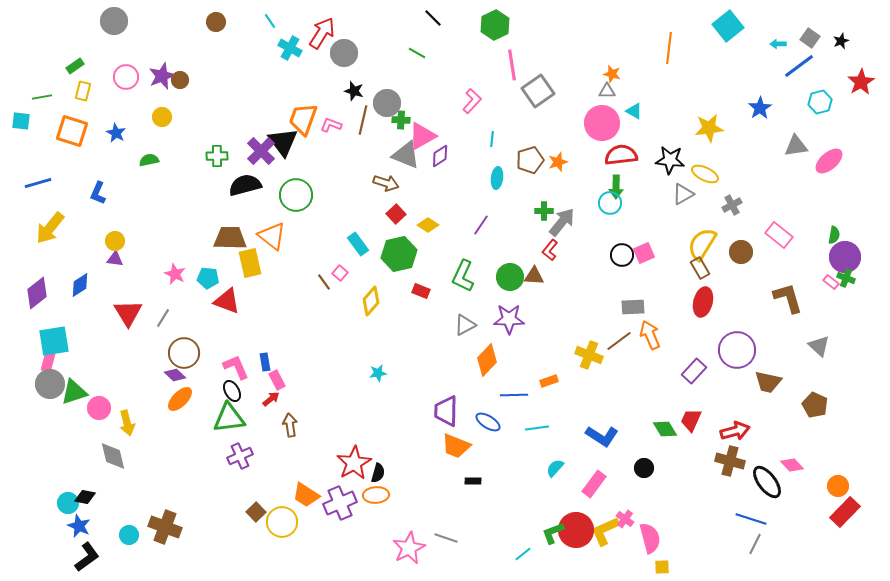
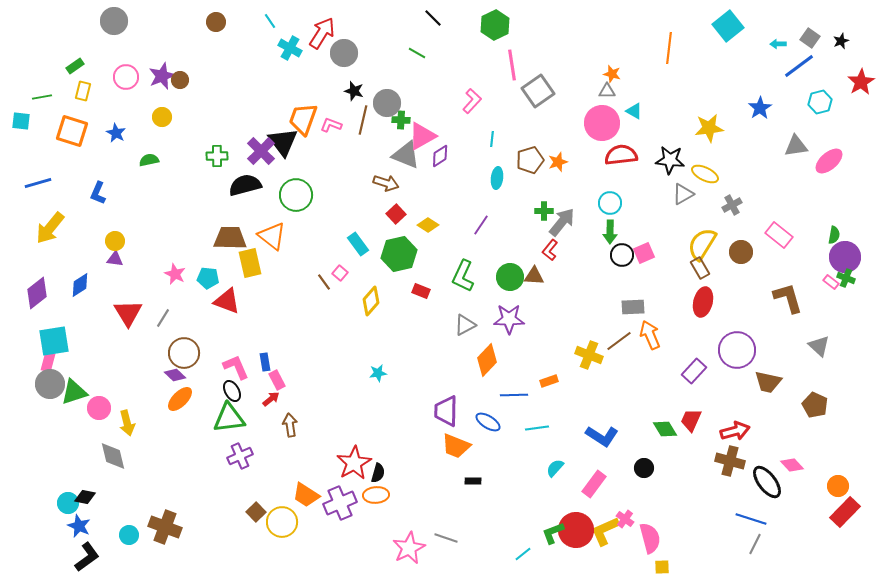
green arrow at (616, 187): moved 6 px left, 45 px down
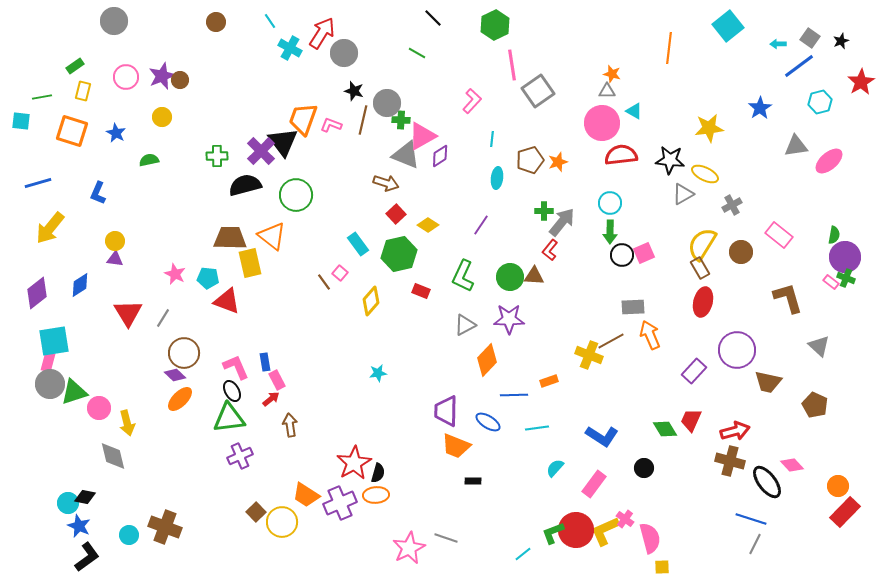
brown line at (619, 341): moved 8 px left; rotated 8 degrees clockwise
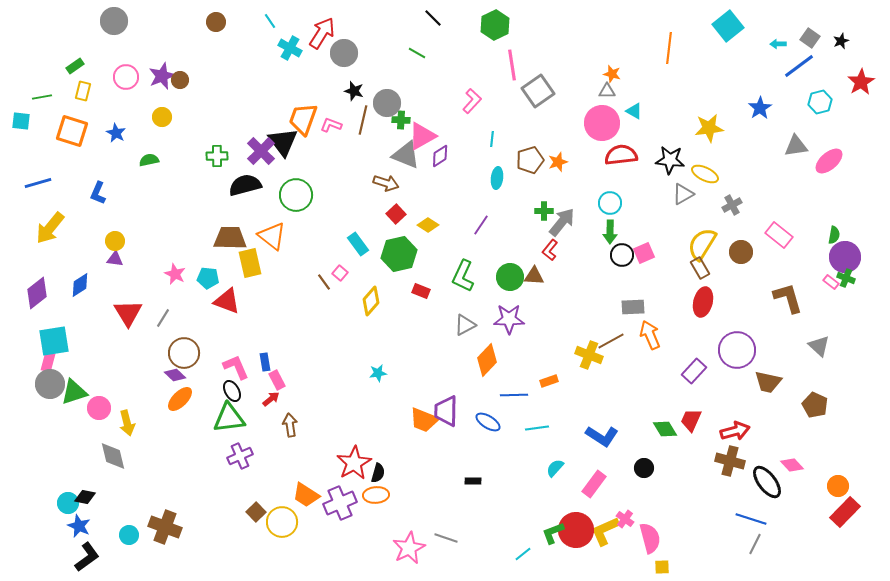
orange trapezoid at (456, 446): moved 32 px left, 26 px up
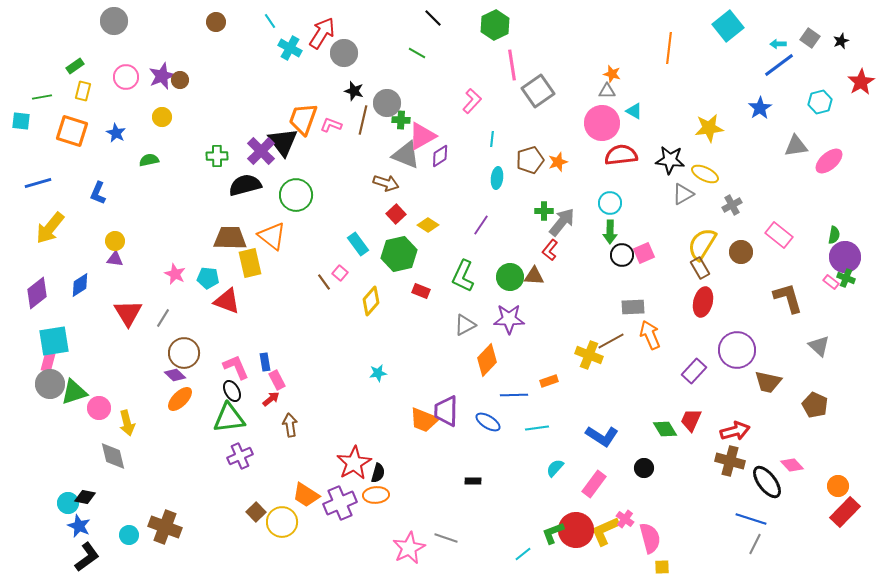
blue line at (799, 66): moved 20 px left, 1 px up
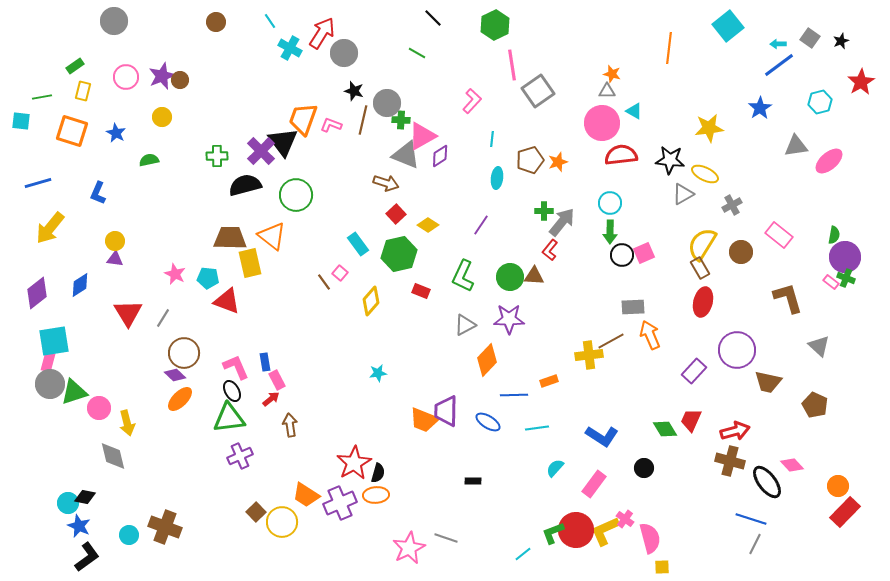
yellow cross at (589, 355): rotated 28 degrees counterclockwise
